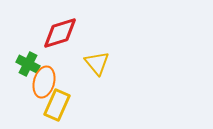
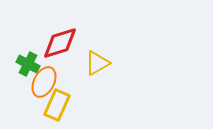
red diamond: moved 10 px down
yellow triangle: rotated 40 degrees clockwise
orange ellipse: rotated 12 degrees clockwise
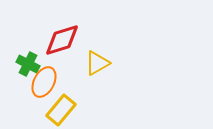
red diamond: moved 2 px right, 3 px up
yellow rectangle: moved 4 px right, 5 px down; rotated 16 degrees clockwise
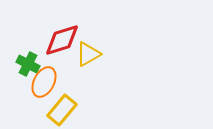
yellow triangle: moved 9 px left, 9 px up
yellow rectangle: moved 1 px right
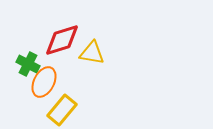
yellow triangle: moved 4 px right, 1 px up; rotated 40 degrees clockwise
